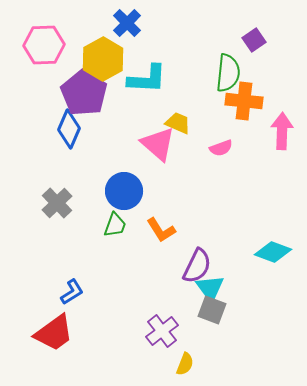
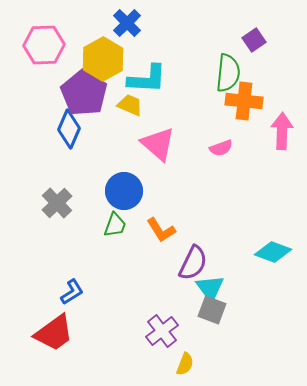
yellow trapezoid: moved 48 px left, 18 px up
purple semicircle: moved 4 px left, 3 px up
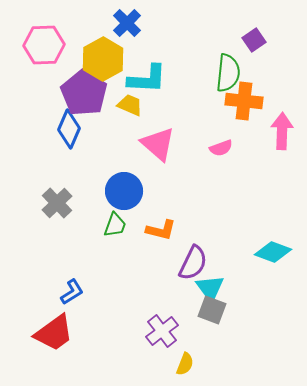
orange L-shape: rotated 44 degrees counterclockwise
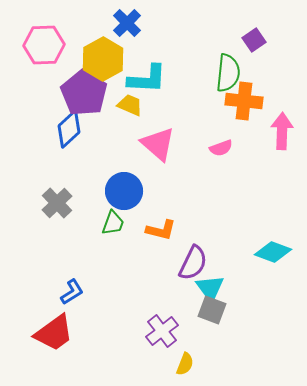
blue diamond: rotated 24 degrees clockwise
green trapezoid: moved 2 px left, 2 px up
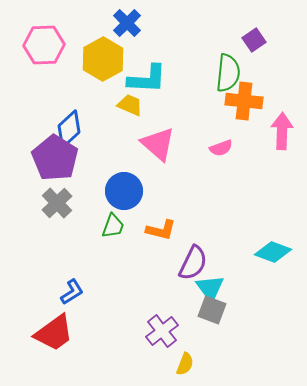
purple pentagon: moved 29 px left, 65 px down
green trapezoid: moved 3 px down
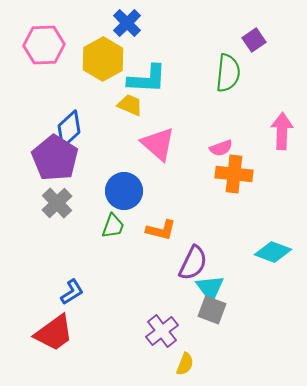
orange cross: moved 10 px left, 73 px down
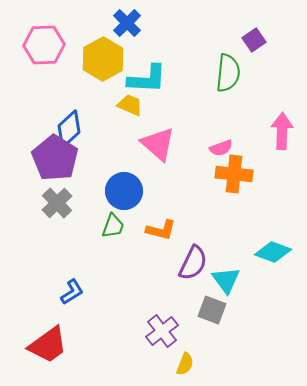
cyan triangle: moved 16 px right, 8 px up
red trapezoid: moved 6 px left, 12 px down
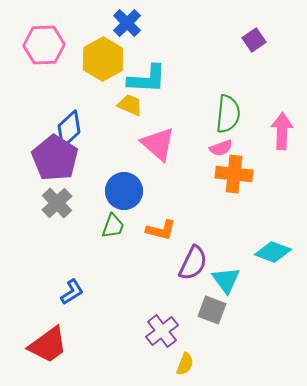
green semicircle: moved 41 px down
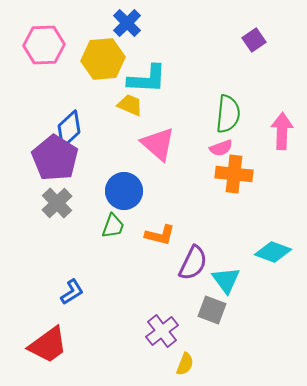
yellow hexagon: rotated 24 degrees clockwise
orange L-shape: moved 1 px left, 5 px down
